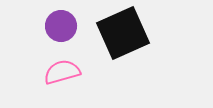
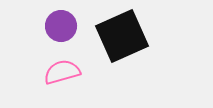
black square: moved 1 px left, 3 px down
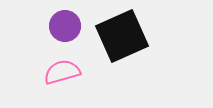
purple circle: moved 4 px right
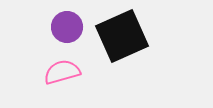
purple circle: moved 2 px right, 1 px down
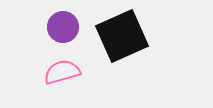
purple circle: moved 4 px left
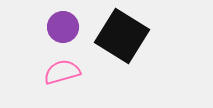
black square: rotated 34 degrees counterclockwise
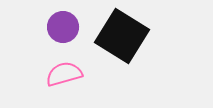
pink semicircle: moved 2 px right, 2 px down
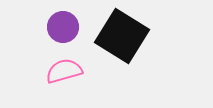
pink semicircle: moved 3 px up
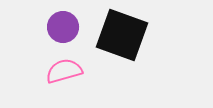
black square: moved 1 px up; rotated 12 degrees counterclockwise
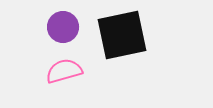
black square: rotated 32 degrees counterclockwise
